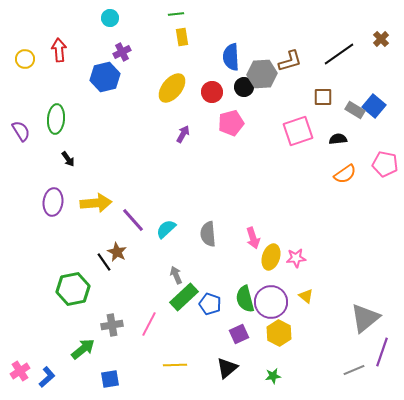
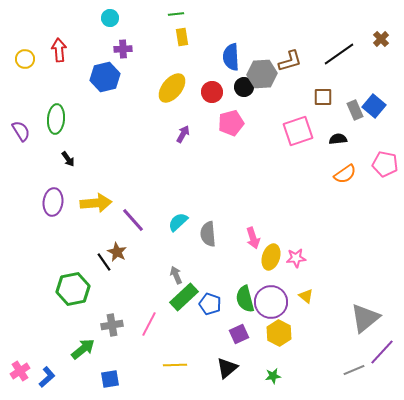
purple cross at (122, 52): moved 1 px right, 3 px up; rotated 24 degrees clockwise
gray rectangle at (355, 110): rotated 36 degrees clockwise
cyan semicircle at (166, 229): moved 12 px right, 7 px up
purple line at (382, 352): rotated 24 degrees clockwise
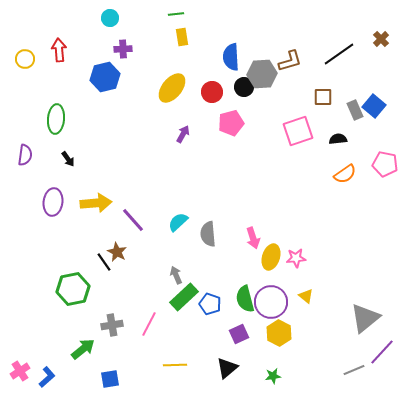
purple semicircle at (21, 131): moved 4 px right, 24 px down; rotated 40 degrees clockwise
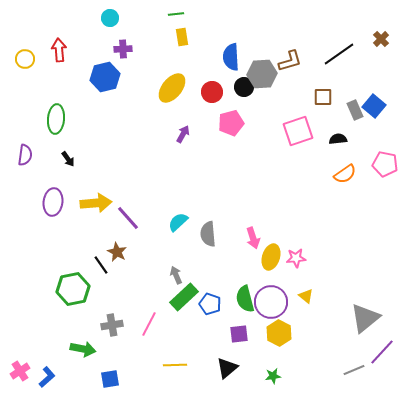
purple line at (133, 220): moved 5 px left, 2 px up
black line at (104, 262): moved 3 px left, 3 px down
purple square at (239, 334): rotated 18 degrees clockwise
green arrow at (83, 349): rotated 50 degrees clockwise
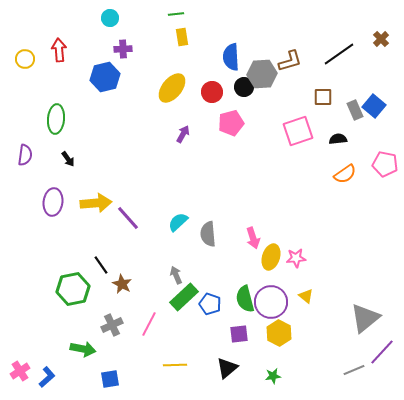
brown star at (117, 252): moved 5 px right, 32 px down
gray cross at (112, 325): rotated 15 degrees counterclockwise
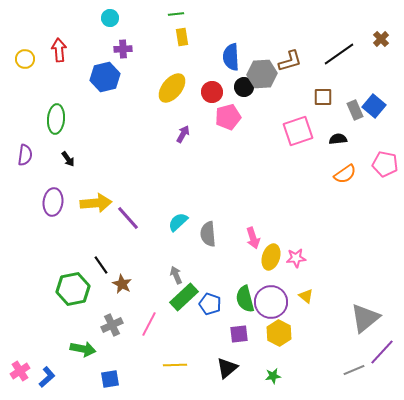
pink pentagon at (231, 123): moved 3 px left, 6 px up
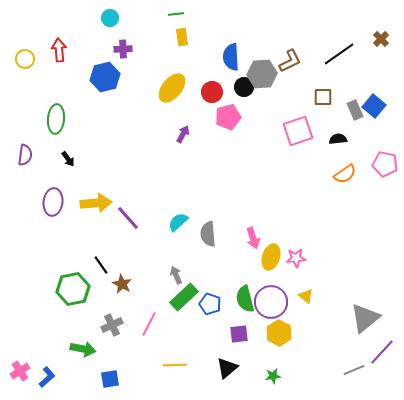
brown L-shape at (290, 61): rotated 10 degrees counterclockwise
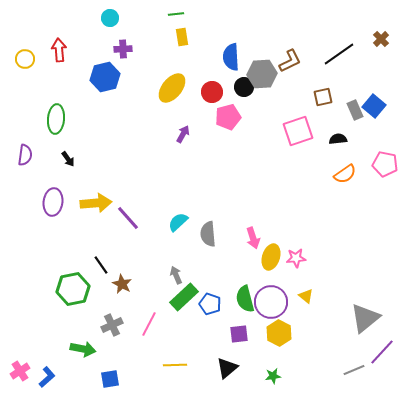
brown square at (323, 97): rotated 12 degrees counterclockwise
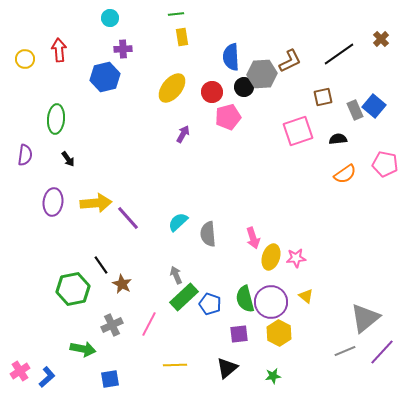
gray line at (354, 370): moved 9 px left, 19 px up
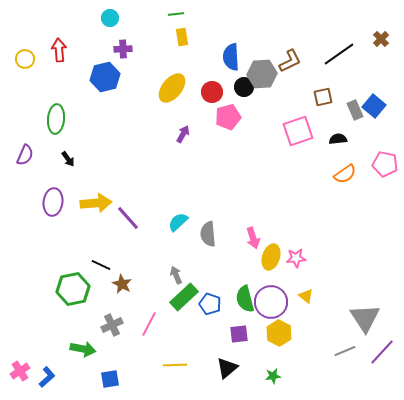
purple semicircle at (25, 155): rotated 15 degrees clockwise
black line at (101, 265): rotated 30 degrees counterclockwise
gray triangle at (365, 318): rotated 24 degrees counterclockwise
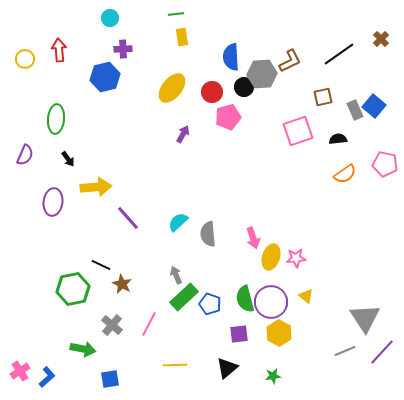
yellow arrow at (96, 203): moved 16 px up
gray cross at (112, 325): rotated 25 degrees counterclockwise
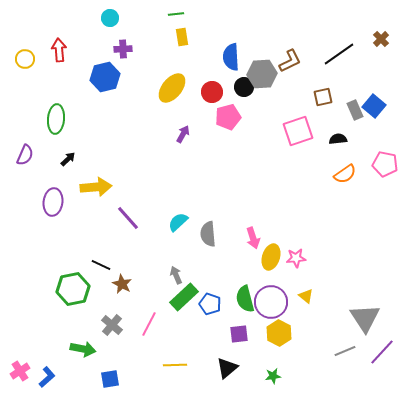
black arrow at (68, 159): rotated 98 degrees counterclockwise
